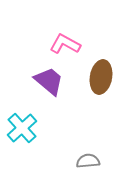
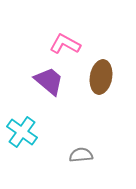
cyan cross: moved 4 px down; rotated 12 degrees counterclockwise
gray semicircle: moved 7 px left, 6 px up
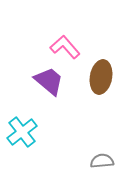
pink L-shape: moved 3 px down; rotated 20 degrees clockwise
cyan cross: rotated 16 degrees clockwise
gray semicircle: moved 21 px right, 6 px down
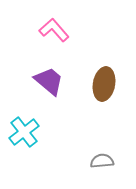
pink L-shape: moved 11 px left, 17 px up
brown ellipse: moved 3 px right, 7 px down
cyan cross: moved 2 px right
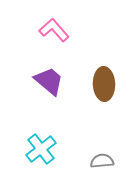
brown ellipse: rotated 12 degrees counterclockwise
cyan cross: moved 17 px right, 17 px down
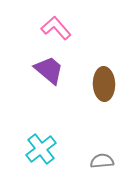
pink L-shape: moved 2 px right, 2 px up
purple trapezoid: moved 11 px up
